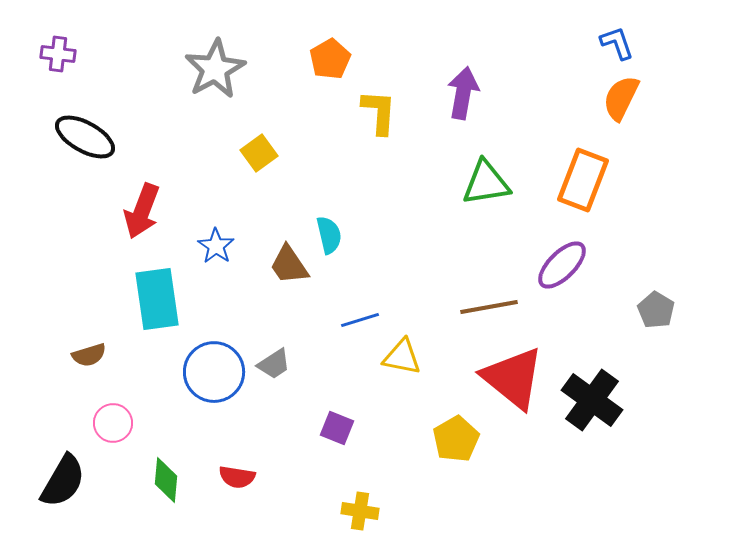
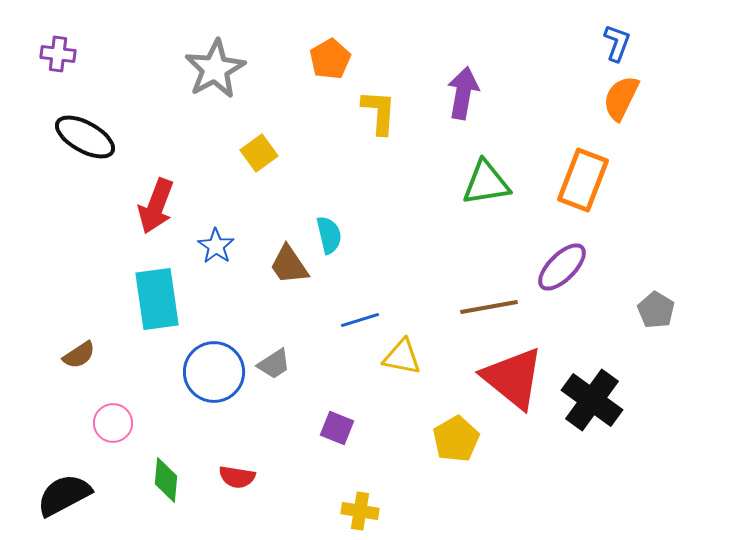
blue L-shape: rotated 39 degrees clockwise
red arrow: moved 14 px right, 5 px up
purple ellipse: moved 2 px down
brown semicircle: moved 10 px left; rotated 16 degrees counterclockwise
black semicircle: moved 1 px right, 14 px down; rotated 148 degrees counterclockwise
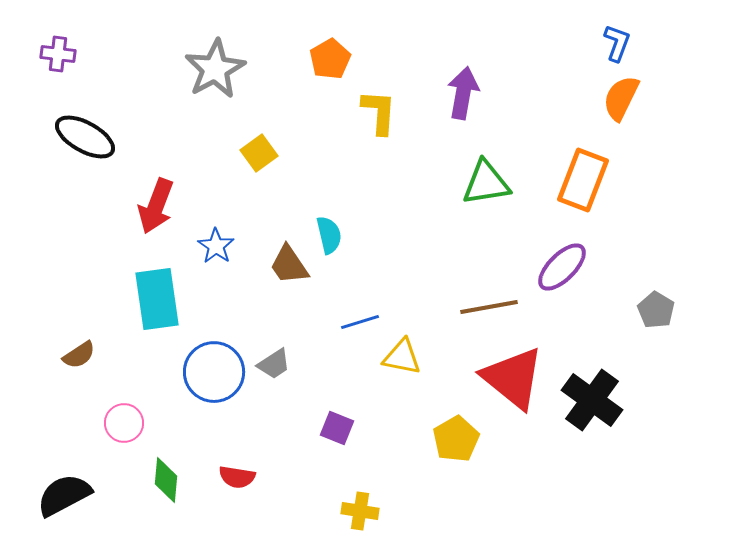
blue line: moved 2 px down
pink circle: moved 11 px right
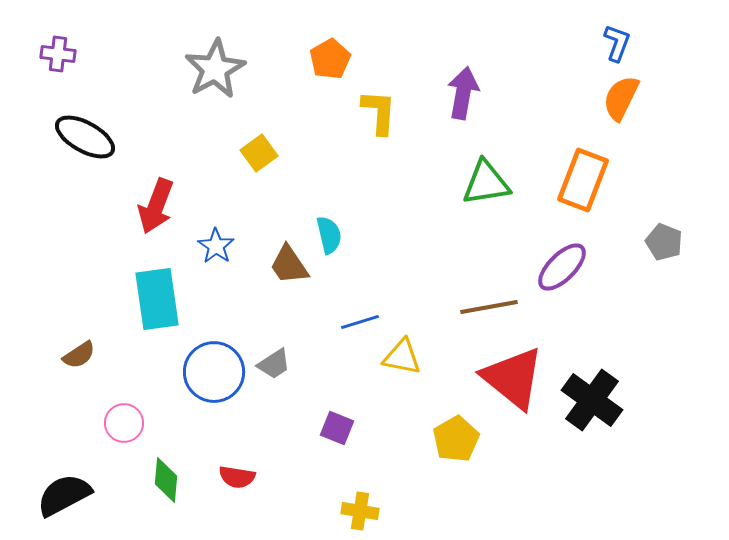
gray pentagon: moved 8 px right, 68 px up; rotated 9 degrees counterclockwise
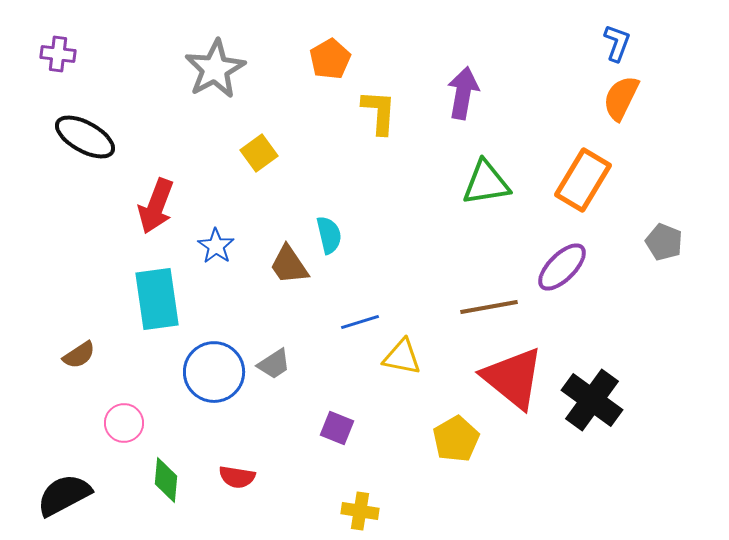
orange rectangle: rotated 10 degrees clockwise
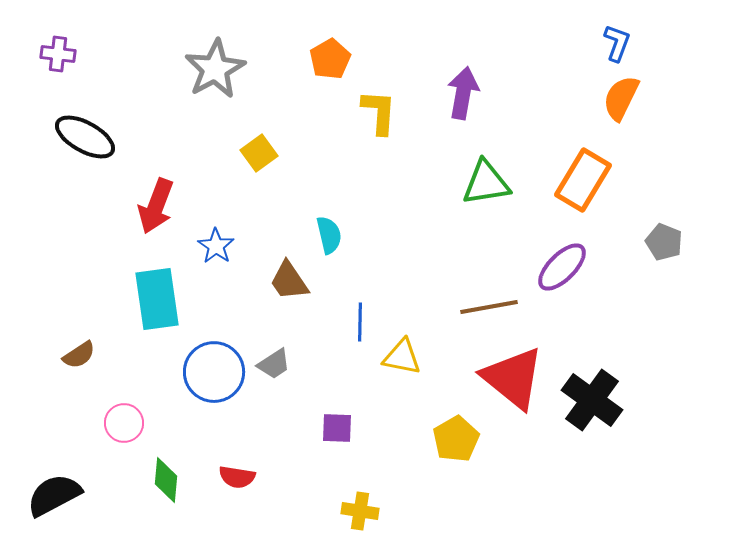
brown trapezoid: moved 16 px down
blue line: rotated 72 degrees counterclockwise
purple square: rotated 20 degrees counterclockwise
black semicircle: moved 10 px left
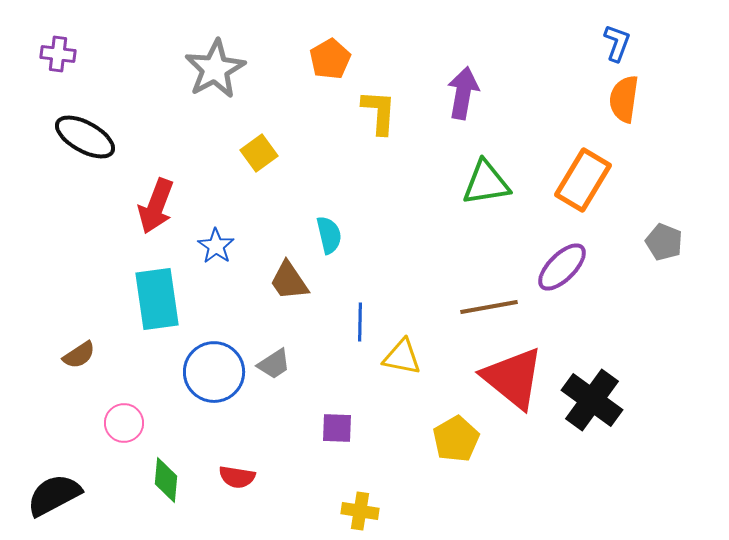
orange semicircle: moved 3 px right, 1 px down; rotated 18 degrees counterclockwise
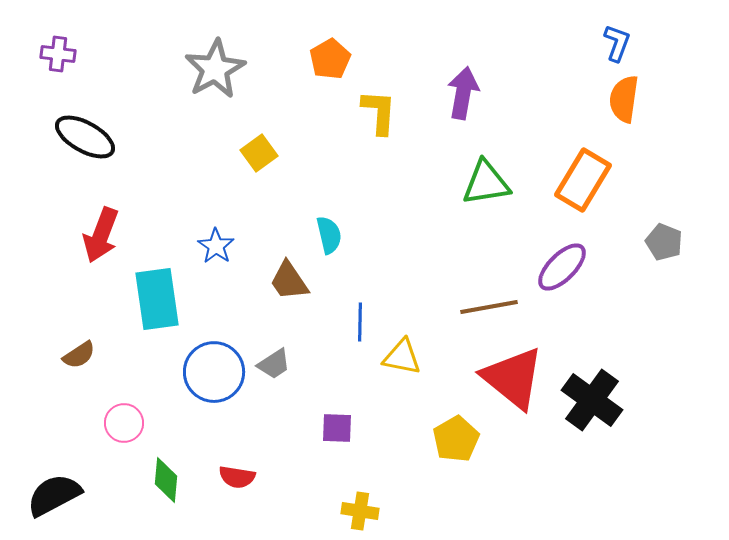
red arrow: moved 55 px left, 29 px down
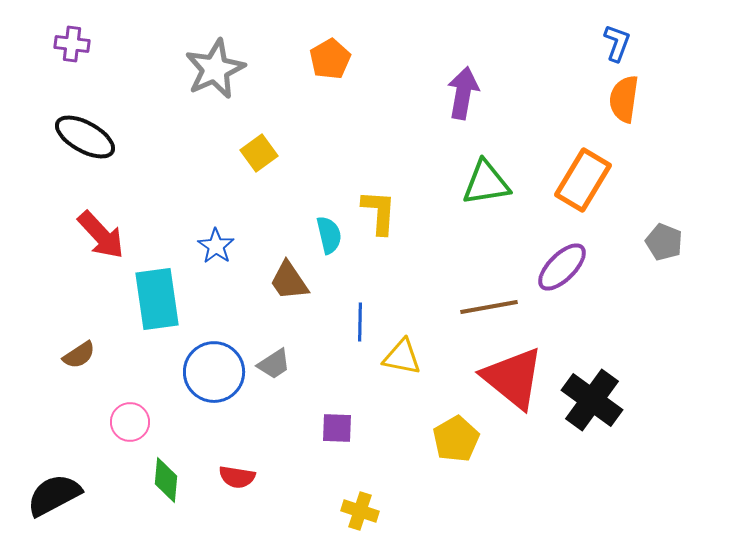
purple cross: moved 14 px right, 10 px up
gray star: rotated 4 degrees clockwise
yellow L-shape: moved 100 px down
red arrow: rotated 64 degrees counterclockwise
pink circle: moved 6 px right, 1 px up
yellow cross: rotated 9 degrees clockwise
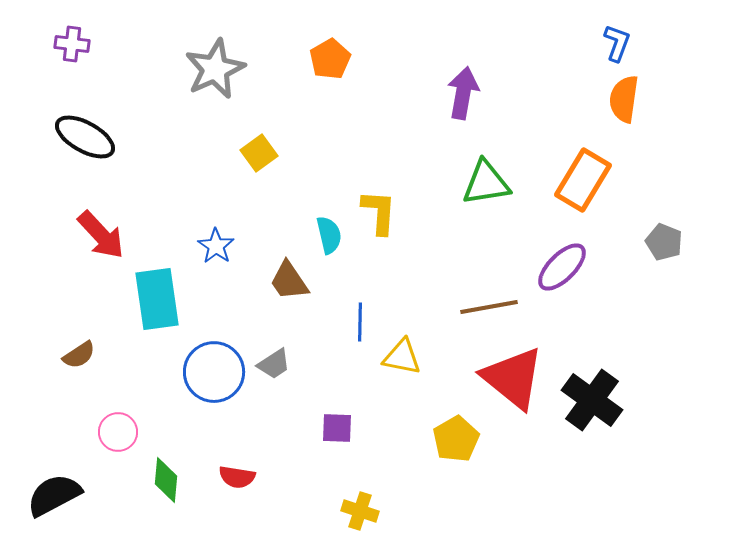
pink circle: moved 12 px left, 10 px down
